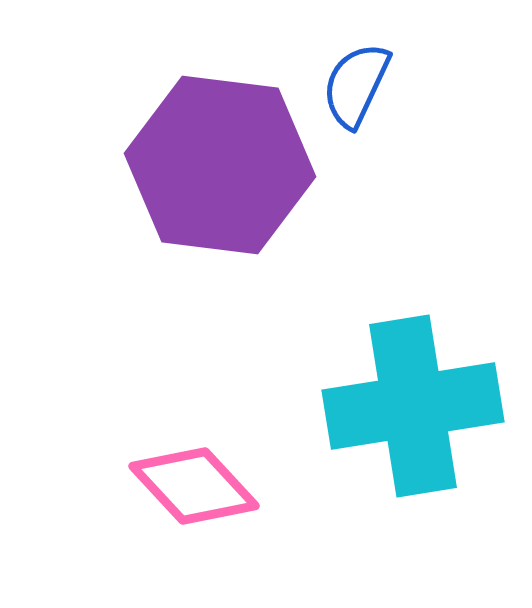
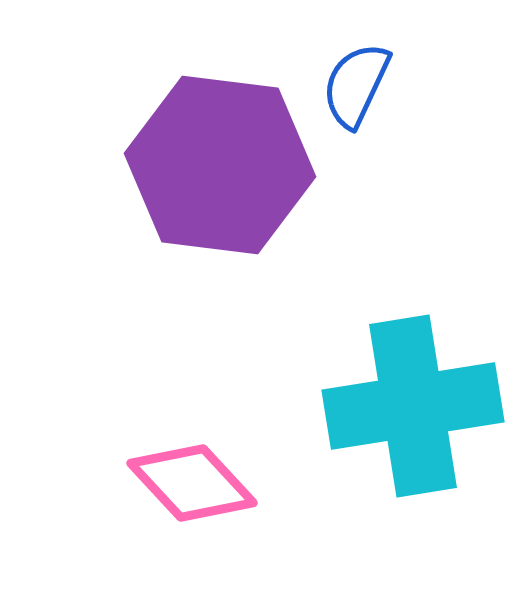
pink diamond: moved 2 px left, 3 px up
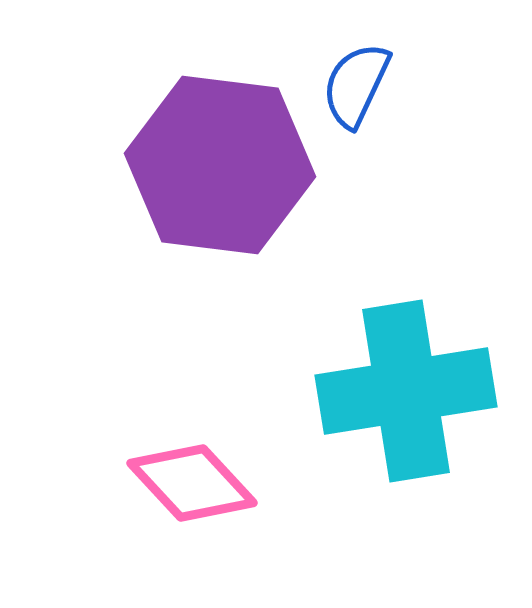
cyan cross: moved 7 px left, 15 px up
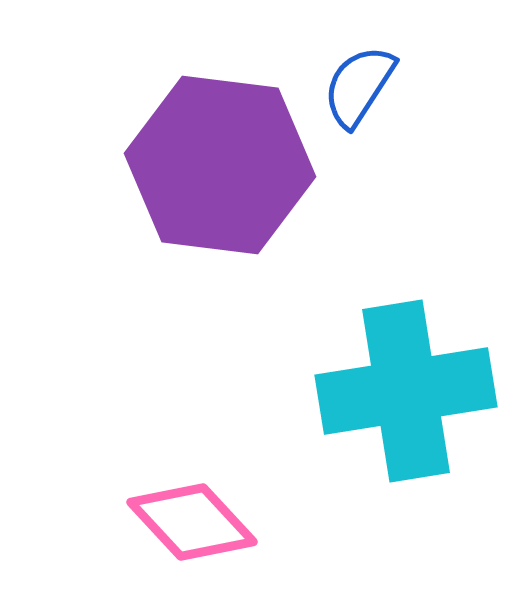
blue semicircle: moved 3 px right, 1 px down; rotated 8 degrees clockwise
pink diamond: moved 39 px down
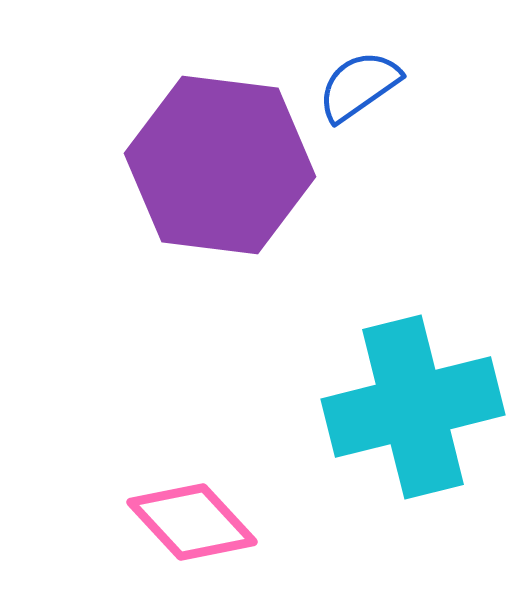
blue semicircle: rotated 22 degrees clockwise
cyan cross: moved 7 px right, 16 px down; rotated 5 degrees counterclockwise
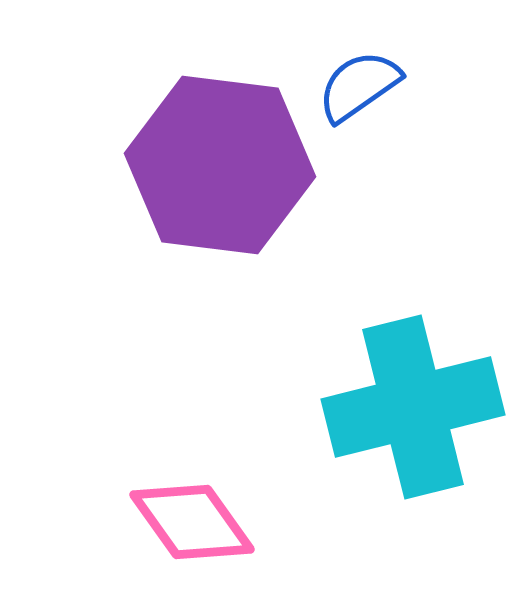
pink diamond: rotated 7 degrees clockwise
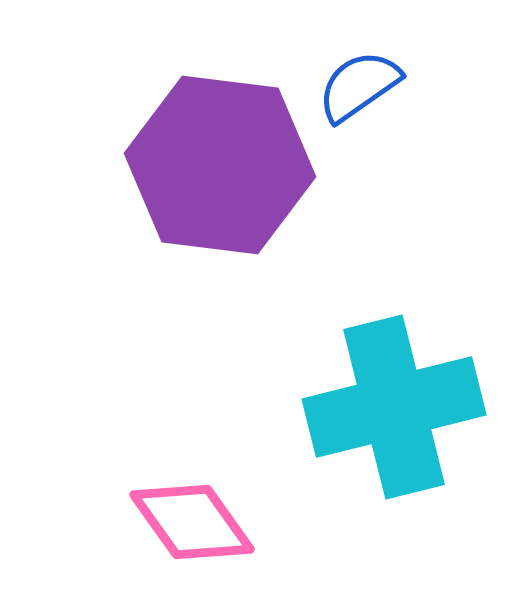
cyan cross: moved 19 px left
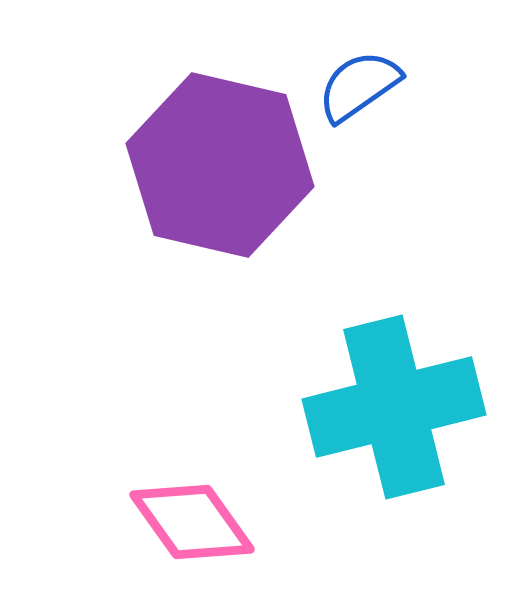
purple hexagon: rotated 6 degrees clockwise
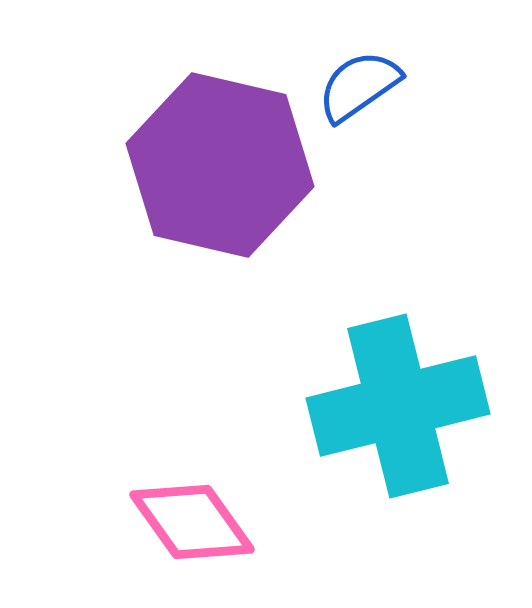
cyan cross: moved 4 px right, 1 px up
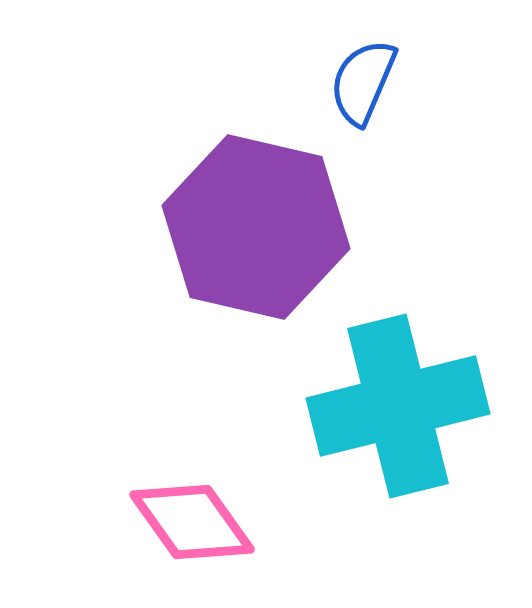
blue semicircle: moved 4 px right, 4 px up; rotated 32 degrees counterclockwise
purple hexagon: moved 36 px right, 62 px down
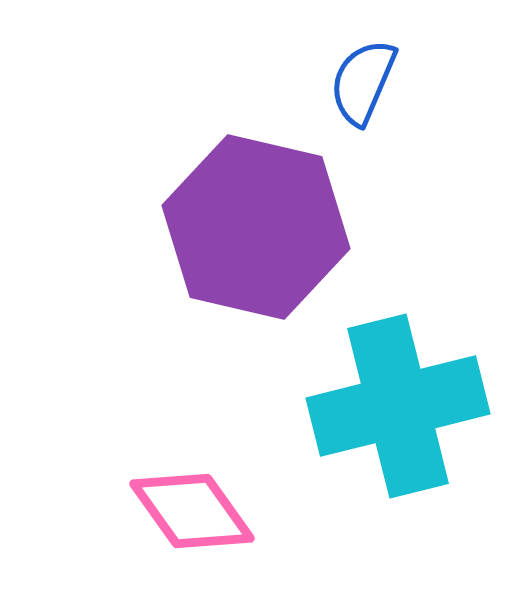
pink diamond: moved 11 px up
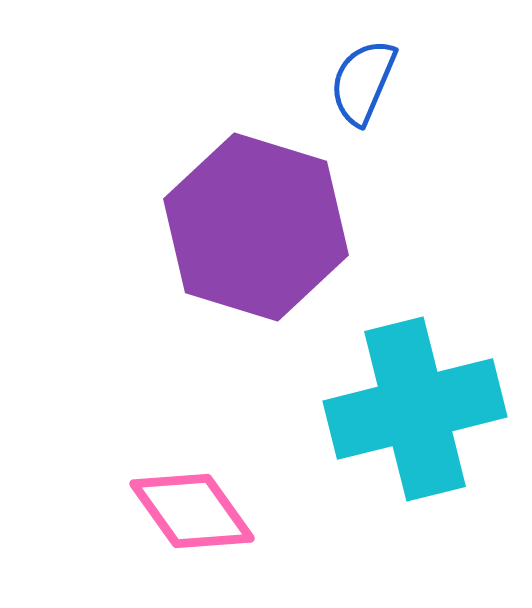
purple hexagon: rotated 4 degrees clockwise
cyan cross: moved 17 px right, 3 px down
